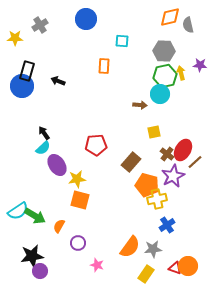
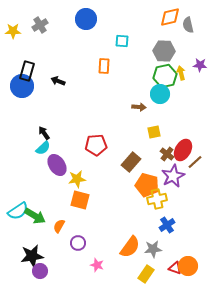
yellow star at (15, 38): moved 2 px left, 7 px up
brown arrow at (140, 105): moved 1 px left, 2 px down
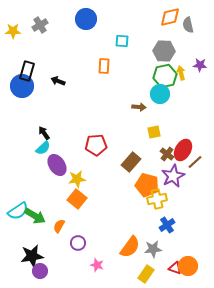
orange square at (80, 200): moved 3 px left, 1 px up; rotated 24 degrees clockwise
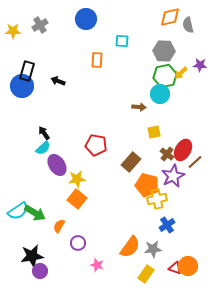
orange rectangle at (104, 66): moved 7 px left, 6 px up
yellow arrow at (181, 73): rotated 120 degrees counterclockwise
red pentagon at (96, 145): rotated 15 degrees clockwise
green arrow at (35, 216): moved 3 px up
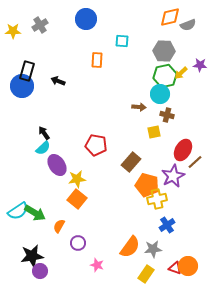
gray semicircle at (188, 25): rotated 98 degrees counterclockwise
brown cross at (167, 154): moved 39 px up; rotated 24 degrees counterclockwise
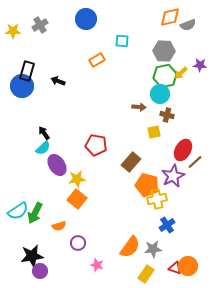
orange rectangle at (97, 60): rotated 56 degrees clockwise
green arrow at (35, 213): rotated 85 degrees clockwise
orange semicircle at (59, 226): rotated 136 degrees counterclockwise
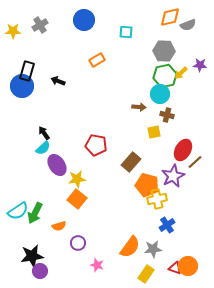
blue circle at (86, 19): moved 2 px left, 1 px down
cyan square at (122, 41): moved 4 px right, 9 px up
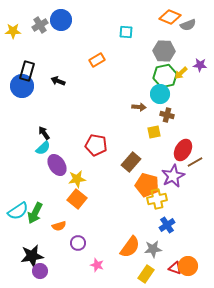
orange diamond at (170, 17): rotated 35 degrees clockwise
blue circle at (84, 20): moved 23 px left
brown line at (195, 162): rotated 14 degrees clockwise
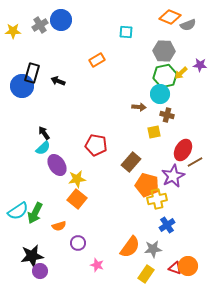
black rectangle at (27, 71): moved 5 px right, 2 px down
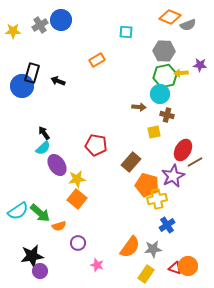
yellow arrow at (181, 73): rotated 40 degrees clockwise
green arrow at (35, 213): moved 5 px right; rotated 75 degrees counterclockwise
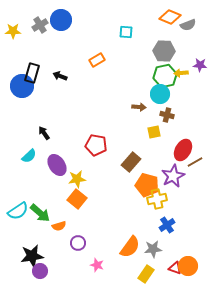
black arrow at (58, 81): moved 2 px right, 5 px up
cyan semicircle at (43, 148): moved 14 px left, 8 px down
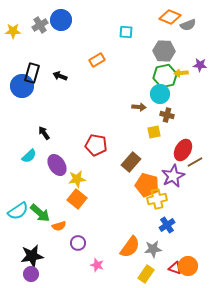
purple circle at (40, 271): moved 9 px left, 3 px down
